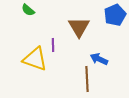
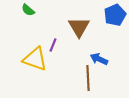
purple line: rotated 24 degrees clockwise
brown line: moved 1 px right, 1 px up
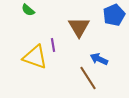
blue pentagon: moved 1 px left
purple line: rotated 32 degrees counterclockwise
yellow triangle: moved 2 px up
brown line: rotated 30 degrees counterclockwise
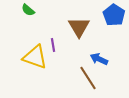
blue pentagon: rotated 15 degrees counterclockwise
